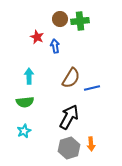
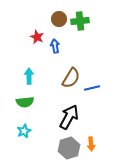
brown circle: moved 1 px left
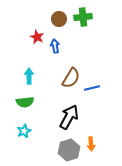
green cross: moved 3 px right, 4 px up
gray hexagon: moved 2 px down
